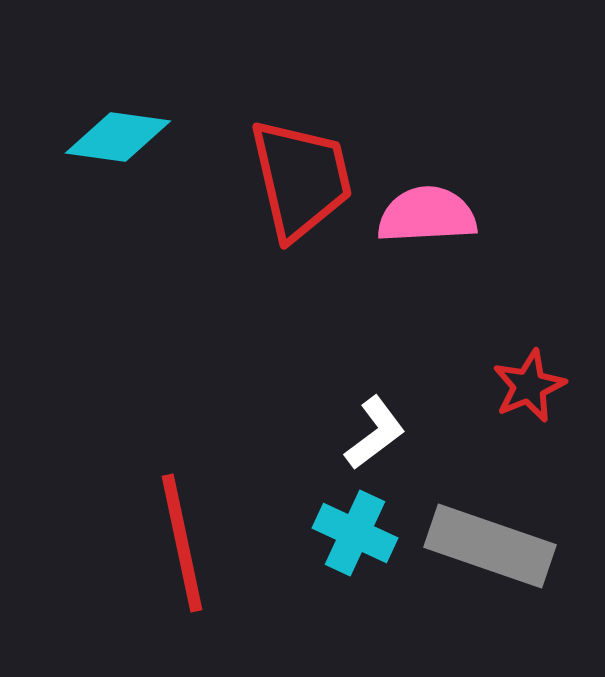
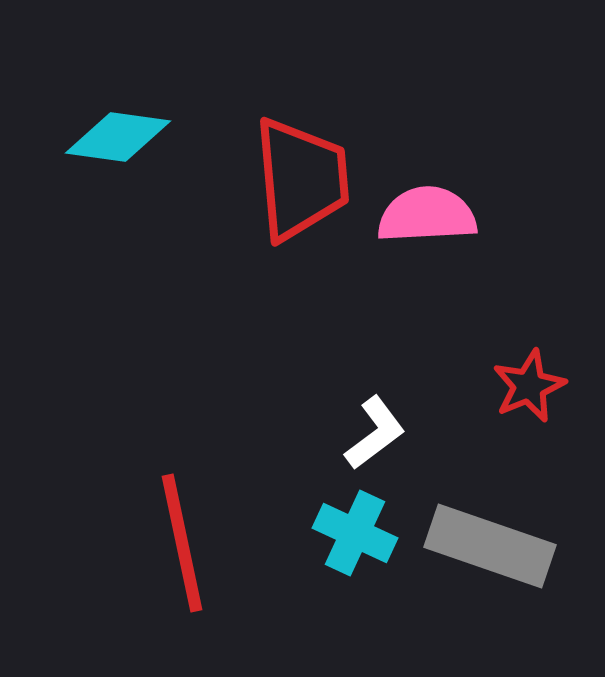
red trapezoid: rotated 8 degrees clockwise
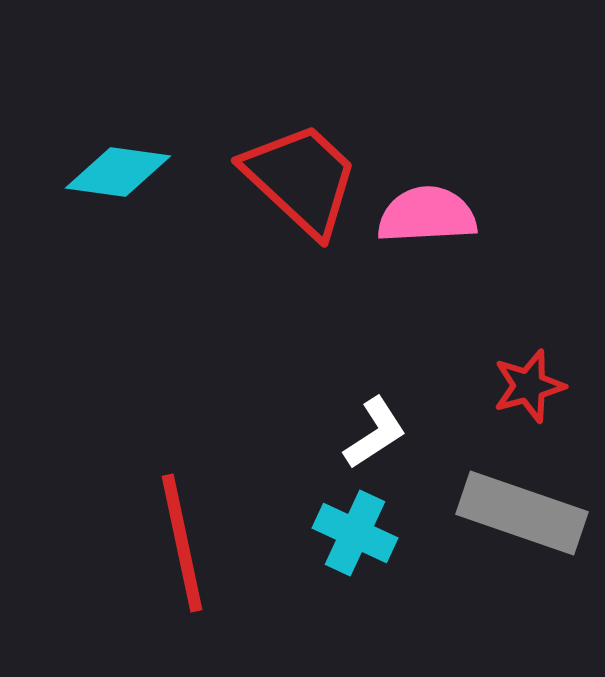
cyan diamond: moved 35 px down
red trapezoid: rotated 42 degrees counterclockwise
red star: rotated 8 degrees clockwise
white L-shape: rotated 4 degrees clockwise
gray rectangle: moved 32 px right, 33 px up
